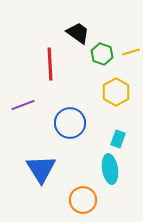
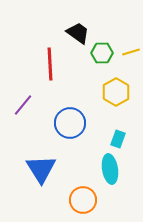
green hexagon: moved 1 px up; rotated 20 degrees counterclockwise
purple line: rotated 30 degrees counterclockwise
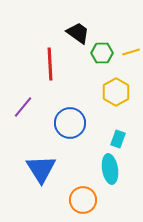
purple line: moved 2 px down
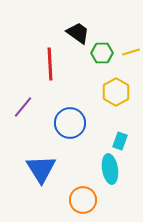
cyan rectangle: moved 2 px right, 2 px down
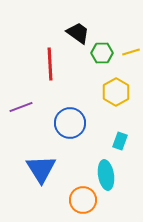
purple line: moved 2 px left; rotated 30 degrees clockwise
cyan ellipse: moved 4 px left, 6 px down
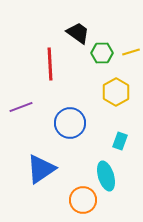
blue triangle: rotated 28 degrees clockwise
cyan ellipse: moved 1 px down; rotated 8 degrees counterclockwise
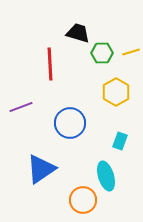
black trapezoid: rotated 20 degrees counterclockwise
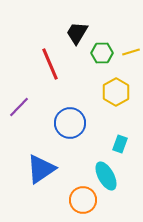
black trapezoid: moved 1 px left; rotated 75 degrees counterclockwise
red line: rotated 20 degrees counterclockwise
purple line: moved 2 px left; rotated 25 degrees counterclockwise
cyan rectangle: moved 3 px down
cyan ellipse: rotated 12 degrees counterclockwise
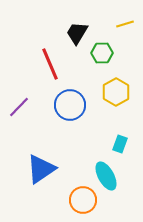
yellow line: moved 6 px left, 28 px up
blue circle: moved 18 px up
